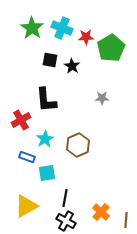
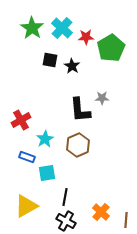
cyan cross: rotated 20 degrees clockwise
black L-shape: moved 34 px right, 10 px down
black line: moved 1 px up
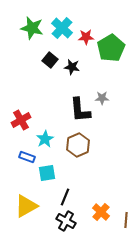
green star: rotated 20 degrees counterclockwise
black square: rotated 28 degrees clockwise
black star: moved 1 px down; rotated 21 degrees counterclockwise
black line: rotated 12 degrees clockwise
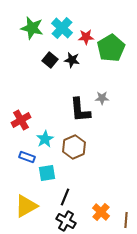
black star: moved 7 px up
brown hexagon: moved 4 px left, 2 px down
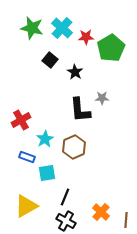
black star: moved 3 px right, 12 px down; rotated 21 degrees clockwise
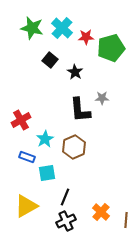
green pentagon: rotated 16 degrees clockwise
black cross: rotated 36 degrees clockwise
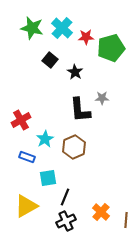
cyan square: moved 1 px right, 5 px down
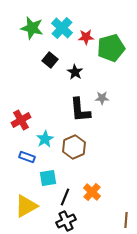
orange cross: moved 9 px left, 20 px up
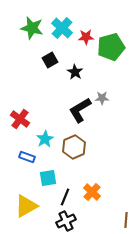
green pentagon: moved 1 px up
black square: rotated 21 degrees clockwise
black L-shape: rotated 64 degrees clockwise
red cross: moved 1 px left, 1 px up; rotated 24 degrees counterclockwise
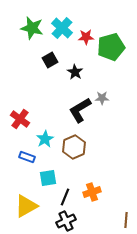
orange cross: rotated 30 degrees clockwise
